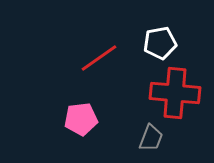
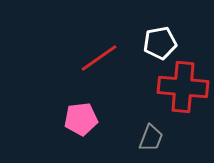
red cross: moved 8 px right, 6 px up
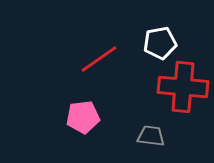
red line: moved 1 px down
pink pentagon: moved 2 px right, 2 px up
gray trapezoid: moved 2 px up; rotated 104 degrees counterclockwise
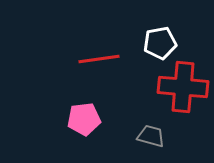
red line: rotated 27 degrees clockwise
pink pentagon: moved 1 px right, 2 px down
gray trapezoid: rotated 8 degrees clockwise
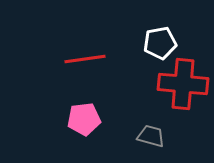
red line: moved 14 px left
red cross: moved 3 px up
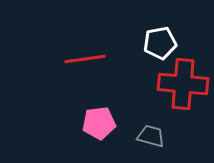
pink pentagon: moved 15 px right, 4 px down
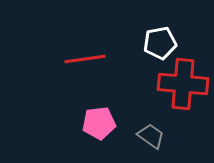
gray trapezoid: rotated 20 degrees clockwise
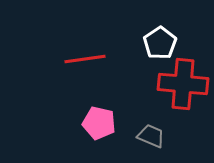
white pentagon: rotated 24 degrees counterclockwise
pink pentagon: rotated 20 degrees clockwise
gray trapezoid: rotated 12 degrees counterclockwise
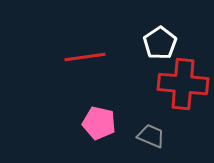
red line: moved 2 px up
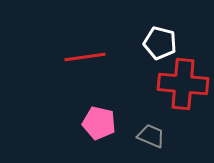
white pentagon: rotated 24 degrees counterclockwise
